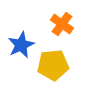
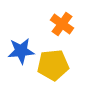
blue star: moved 6 px down; rotated 20 degrees clockwise
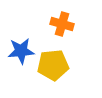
orange cross: rotated 20 degrees counterclockwise
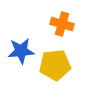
yellow pentagon: moved 2 px right
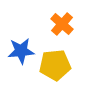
orange cross: rotated 25 degrees clockwise
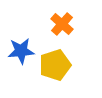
yellow pentagon: rotated 12 degrees counterclockwise
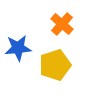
blue star: moved 3 px left, 3 px up
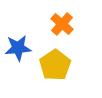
yellow pentagon: rotated 16 degrees counterclockwise
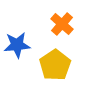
blue star: moved 1 px left, 3 px up
